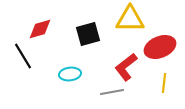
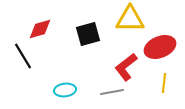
cyan ellipse: moved 5 px left, 16 px down
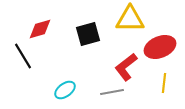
cyan ellipse: rotated 30 degrees counterclockwise
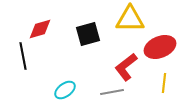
black line: rotated 20 degrees clockwise
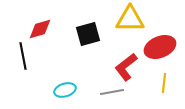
cyan ellipse: rotated 20 degrees clockwise
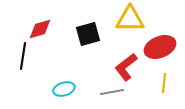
black line: rotated 20 degrees clockwise
cyan ellipse: moved 1 px left, 1 px up
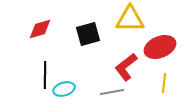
black line: moved 22 px right, 19 px down; rotated 8 degrees counterclockwise
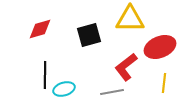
black square: moved 1 px right, 1 px down
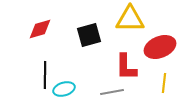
red L-shape: rotated 52 degrees counterclockwise
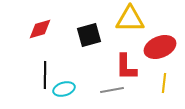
gray line: moved 2 px up
